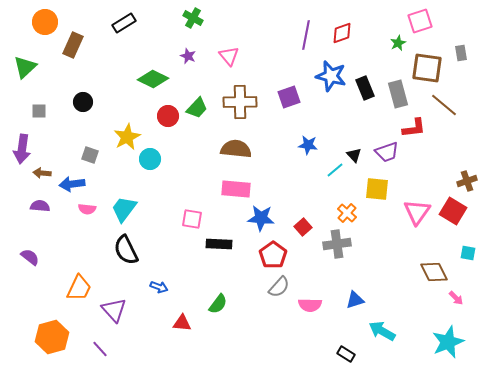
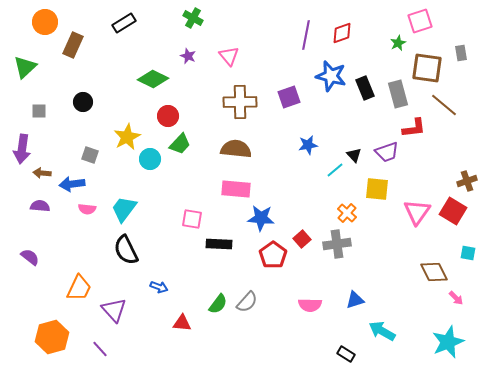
green trapezoid at (197, 108): moved 17 px left, 36 px down
blue star at (308, 145): rotated 18 degrees counterclockwise
red square at (303, 227): moved 1 px left, 12 px down
gray semicircle at (279, 287): moved 32 px left, 15 px down
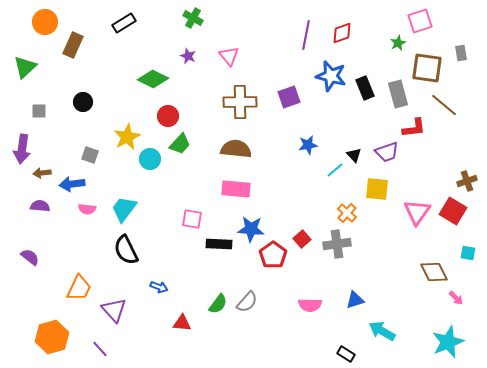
brown arrow at (42, 173): rotated 12 degrees counterclockwise
blue star at (261, 218): moved 10 px left, 11 px down
